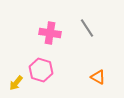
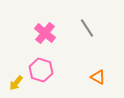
pink cross: moved 5 px left; rotated 30 degrees clockwise
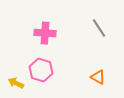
gray line: moved 12 px right
pink cross: rotated 35 degrees counterclockwise
yellow arrow: rotated 77 degrees clockwise
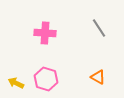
pink hexagon: moved 5 px right, 9 px down
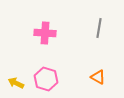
gray line: rotated 42 degrees clockwise
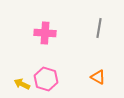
yellow arrow: moved 6 px right, 1 px down
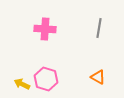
pink cross: moved 4 px up
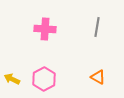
gray line: moved 2 px left, 1 px up
pink hexagon: moved 2 px left; rotated 15 degrees clockwise
yellow arrow: moved 10 px left, 5 px up
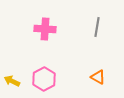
yellow arrow: moved 2 px down
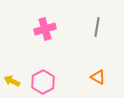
pink cross: rotated 20 degrees counterclockwise
pink hexagon: moved 1 px left, 3 px down
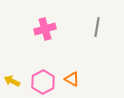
orange triangle: moved 26 px left, 2 px down
